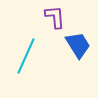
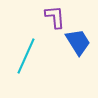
blue trapezoid: moved 3 px up
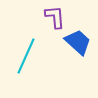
blue trapezoid: rotated 16 degrees counterclockwise
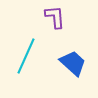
blue trapezoid: moved 5 px left, 21 px down
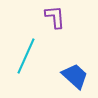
blue trapezoid: moved 2 px right, 13 px down
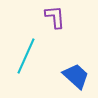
blue trapezoid: moved 1 px right
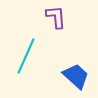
purple L-shape: moved 1 px right
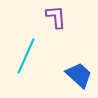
blue trapezoid: moved 3 px right, 1 px up
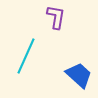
purple L-shape: rotated 15 degrees clockwise
